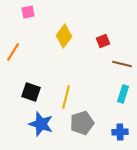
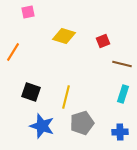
yellow diamond: rotated 70 degrees clockwise
blue star: moved 1 px right, 2 px down
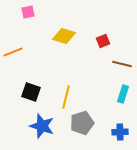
orange line: rotated 36 degrees clockwise
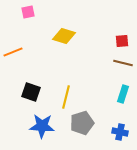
red square: moved 19 px right; rotated 16 degrees clockwise
brown line: moved 1 px right, 1 px up
blue star: rotated 15 degrees counterclockwise
blue cross: rotated 14 degrees clockwise
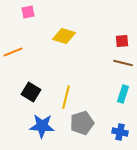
black square: rotated 12 degrees clockwise
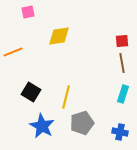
yellow diamond: moved 5 px left; rotated 25 degrees counterclockwise
brown line: moved 1 px left; rotated 66 degrees clockwise
blue star: rotated 25 degrees clockwise
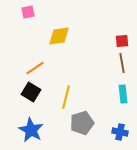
orange line: moved 22 px right, 16 px down; rotated 12 degrees counterclockwise
cyan rectangle: rotated 24 degrees counterclockwise
blue star: moved 11 px left, 4 px down
